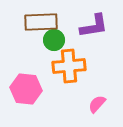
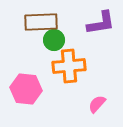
purple L-shape: moved 7 px right, 3 px up
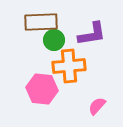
purple L-shape: moved 9 px left, 11 px down
pink hexagon: moved 16 px right
pink semicircle: moved 2 px down
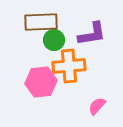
pink hexagon: moved 1 px left, 7 px up; rotated 12 degrees counterclockwise
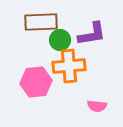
green circle: moved 6 px right
pink hexagon: moved 5 px left
pink semicircle: rotated 126 degrees counterclockwise
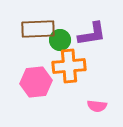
brown rectangle: moved 3 px left, 7 px down
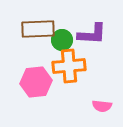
purple L-shape: rotated 12 degrees clockwise
green circle: moved 2 px right
pink semicircle: moved 5 px right
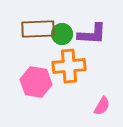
green circle: moved 6 px up
pink hexagon: rotated 16 degrees clockwise
pink semicircle: rotated 66 degrees counterclockwise
